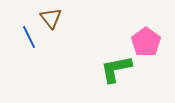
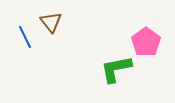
brown triangle: moved 4 px down
blue line: moved 4 px left
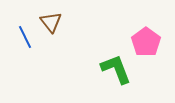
green L-shape: rotated 80 degrees clockwise
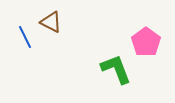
brown triangle: rotated 25 degrees counterclockwise
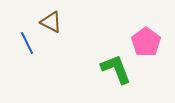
blue line: moved 2 px right, 6 px down
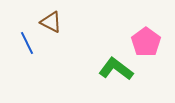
green L-shape: rotated 32 degrees counterclockwise
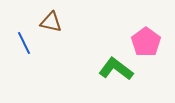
brown triangle: rotated 15 degrees counterclockwise
blue line: moved 3 px left
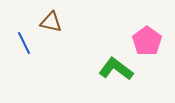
pink pentagon: moved 1 px right, 1 px up
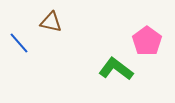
blue line: moved 5 px left; rotated 15 degrees counterclockwise
